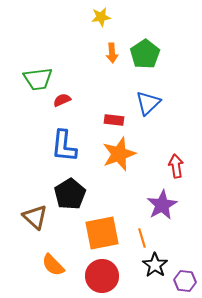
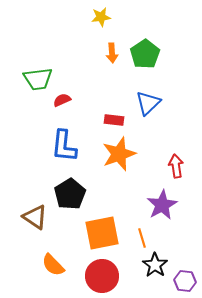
brown triangle: rotated 8 degrees counterclockwise
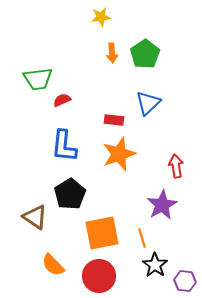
red circle: moved 3 px left
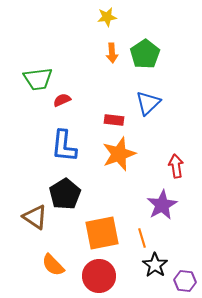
yellow star: moved 6 px right
black pentagon: moved 5 px left
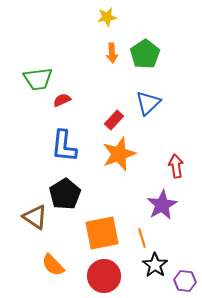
red rectangle: rotated 54 degrees counterclockwise
red circle: moved 5 px right
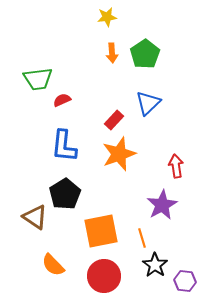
orange square: moved 1 px left, 2 px up
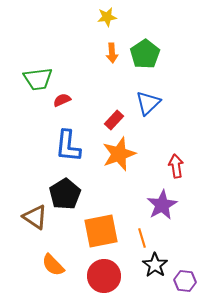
blue L-shape: moved 4 px right
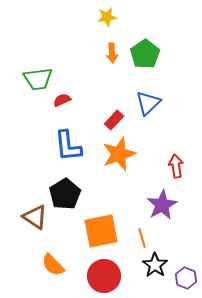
blue L-shape: rotated 12 degrees counterclockwise
purple hexagon: moved 1 px right, 3 px up; rotated 15 degrees clockwise
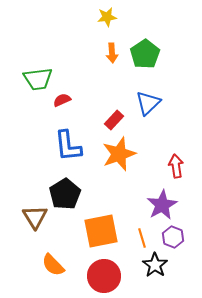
brown triangle: rotated 24 degrees clockwise
purple hexagon: moved 13 px left, 41 px up
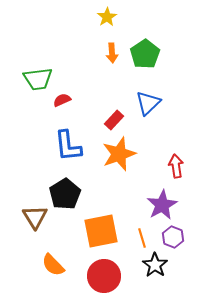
yellow star: rotated 24 degrees counterclockwise
